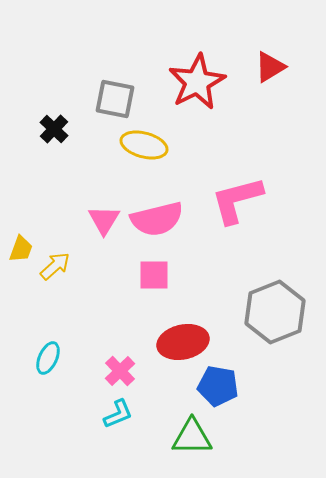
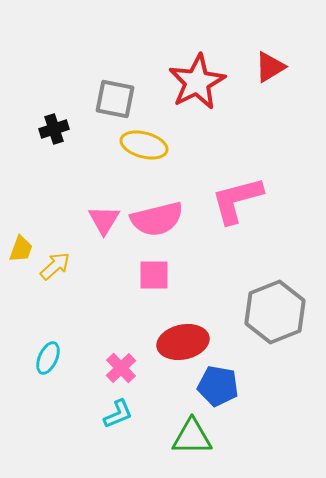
black cross: rotated 28 degrees clockwise
pink cross: moved 1 px right, 3 px up
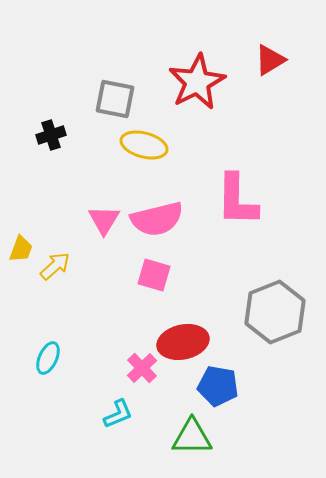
red triangle: moved 7 px up
black cross: moved 3 px left, 6 px down
pink L-shape: rotated 74 degrees counterclockwise
pink square: rotated 16 degrees clockwise
pink cross: moved 21 px right
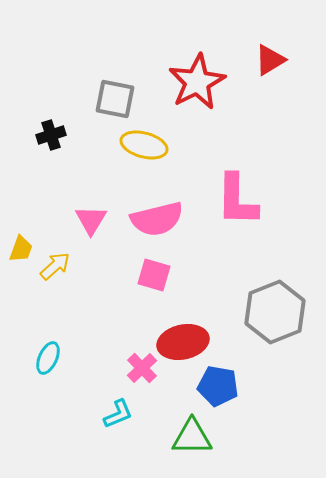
pink triangle: moved 13 px left
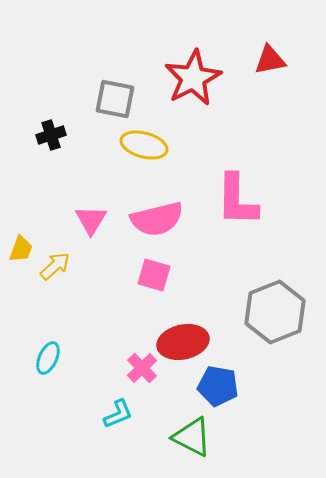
red triangle: rotated 20 degrees clockwise
red star: moved 4 px left, 4 px up
green triangle: rotated 27 degrees clockwise
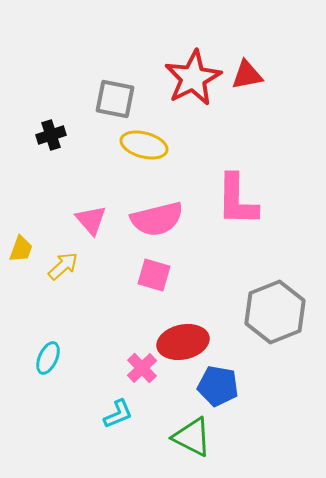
red triangle: moved 23 px left, 15 px down
pink triangle: rotated 12 degrees counterclockwise
yellow arrow: moved 8 px right
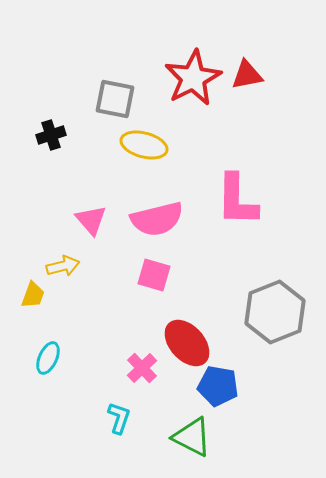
yellow trapezoid: moved 12 px right, 46 px down
yellow arrow: rotated 28 degrees clockwise
red ellipse: moved 4 px right, 1 px down; rotated 60 degrees clockwise
cyan L-shape: moved 1 px right, 4 px down; rotated 48 degrees counterclockwise
